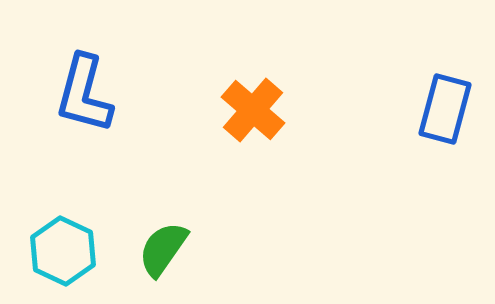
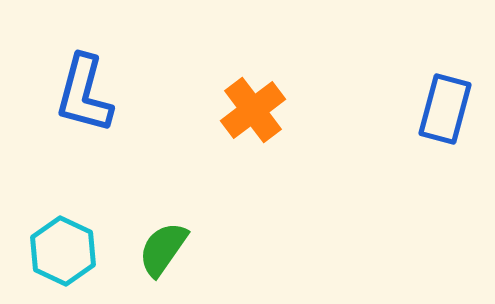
orange cross: rotated 12 degrees clockwise
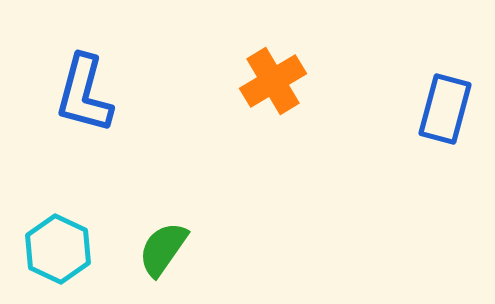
orange cross: moved 20 px right, 29 px up; rotated 6 degrees clockwise
cyan hexagon: moved 5 px left, 2 px up
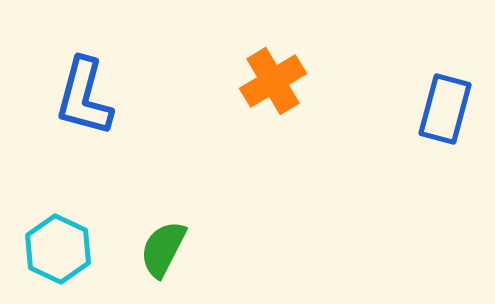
blue L-shape: moved 3 px down
green semicircle: rotated 8 degrees counterclockwise
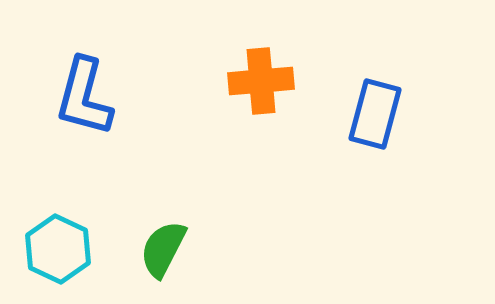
orange cross: moved 12 px left; rotated 26 degrees clockwise
blue rectangle: moved 70 px left, 5 px down
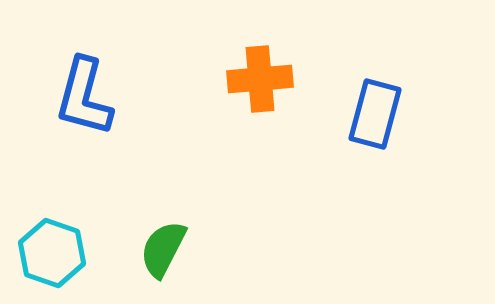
orange cross: moved 1 px left, 2 px up
cyan hexagon: moved 6 px left, 4 px down; rotated 6 degrees counterclockwise
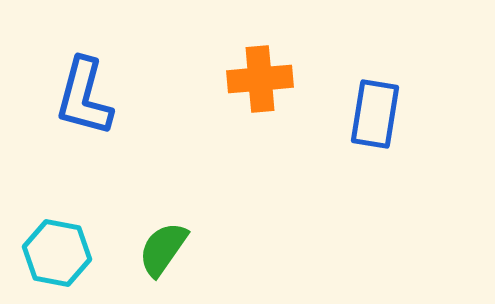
blue rectangle: rotated 6 degrees counterclockwise
green semicircle: rotated 8 degrees clockwise
cyan hexagon: moved 5 px right; rotated 8 degrees counterclockwise
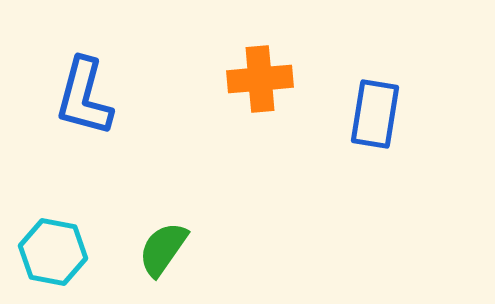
cyan hexagon: moved 4 px left, 1 px up
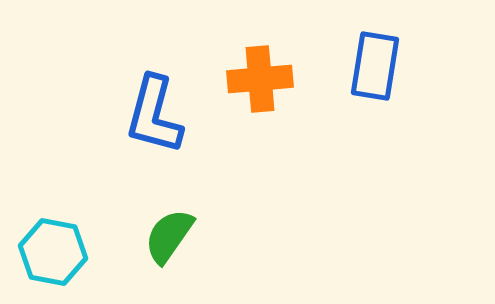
blue L-shape: moved 70 px right, 18 px down
blue rectangle: moved 48 px up
green semicircle: moved 6 px right, 13 px up
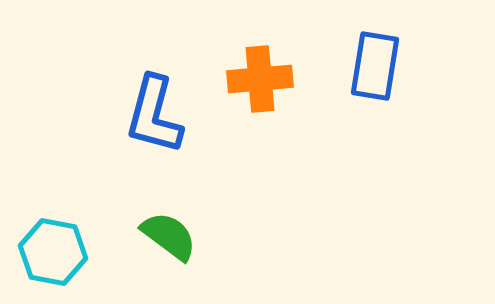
green semicircle: rotated 92 degrees clockwise
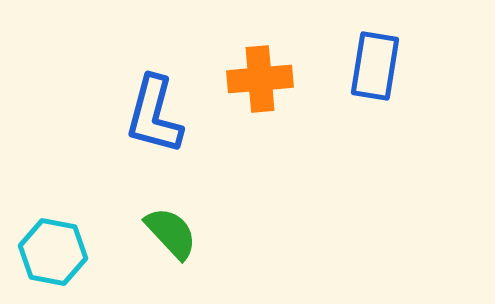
green semicircle: moved 2 px right, 3 px up; rotated 10 degrees clockwise
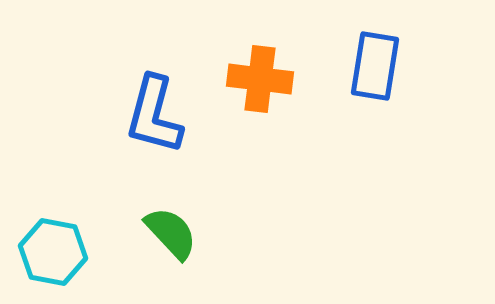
orange cross: rotated 12 degrees clockwise
